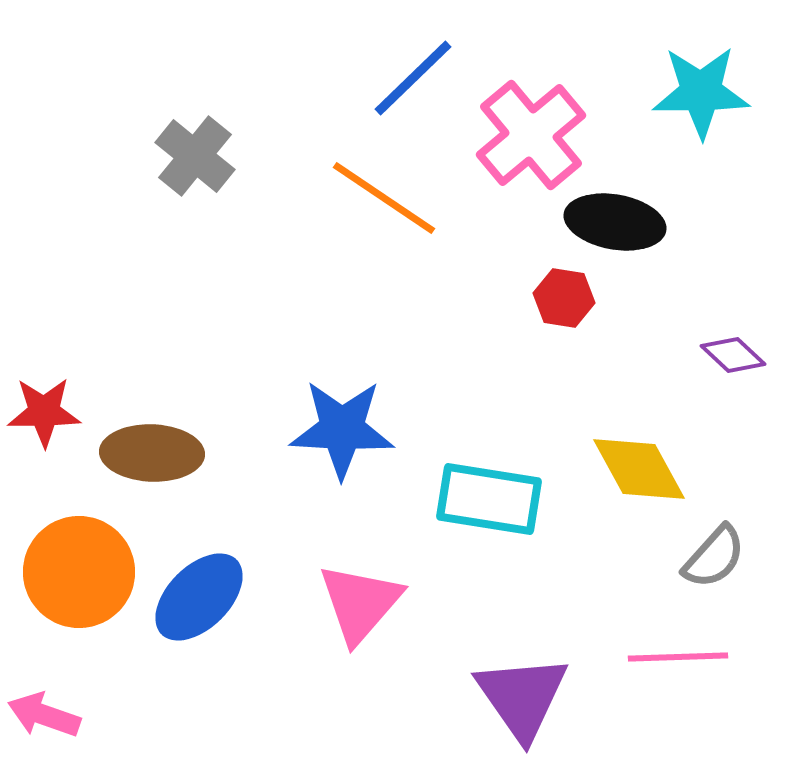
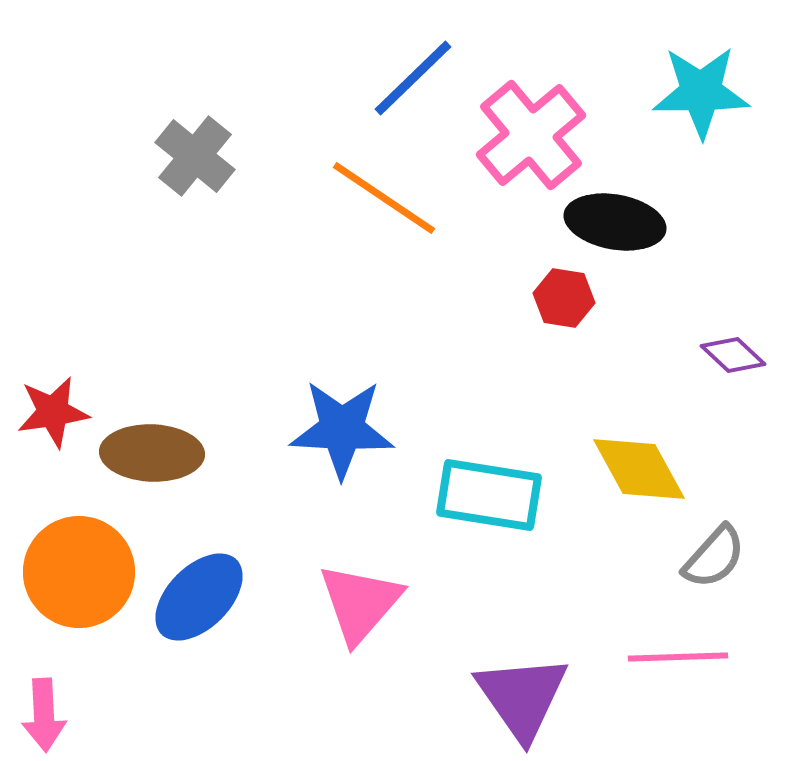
red star: moved 9 px right; rotated 8 degrees counterclockwise
cyan rectangle: moved 4 px up
pink arrow: rotated 112 degrees counterclockwise
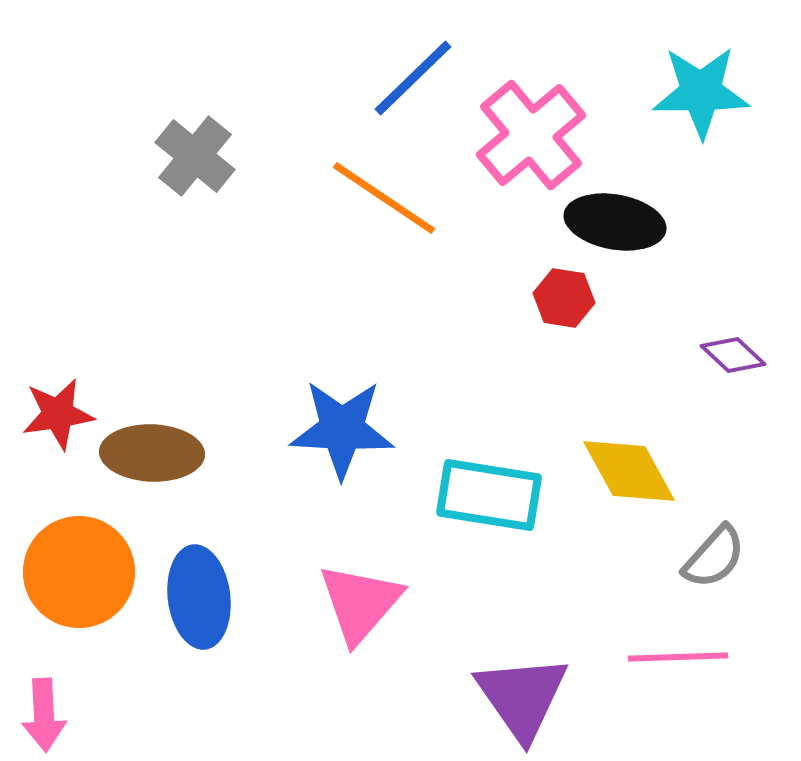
red star: moved 5 px right, 2 px down
yellow diamond: moved 10 px left, 2 px down
blue ellipse: rotated 52 degrees counterclockwise
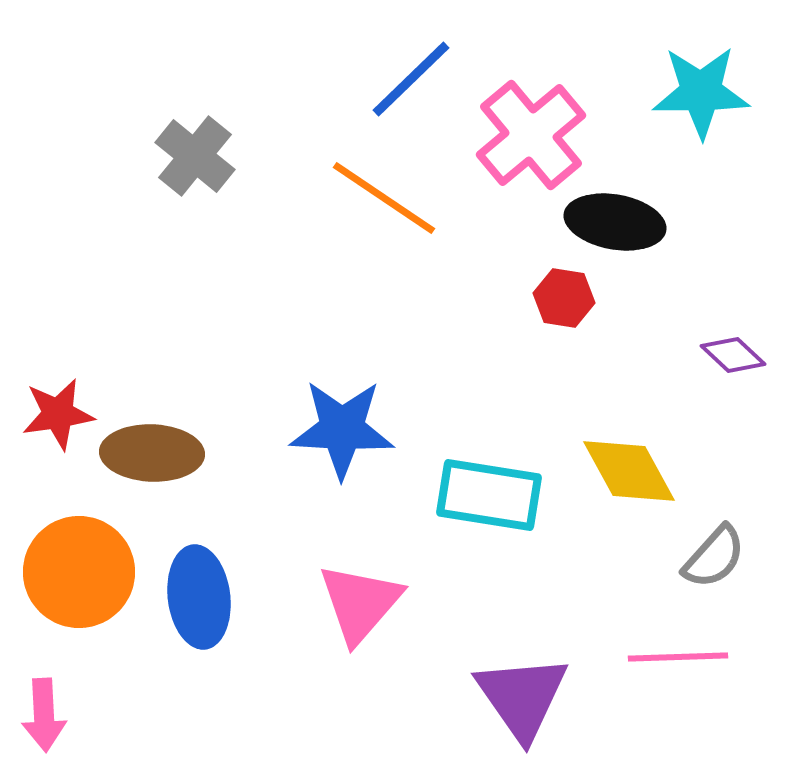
blue line: moved 2 px left, 1 px down
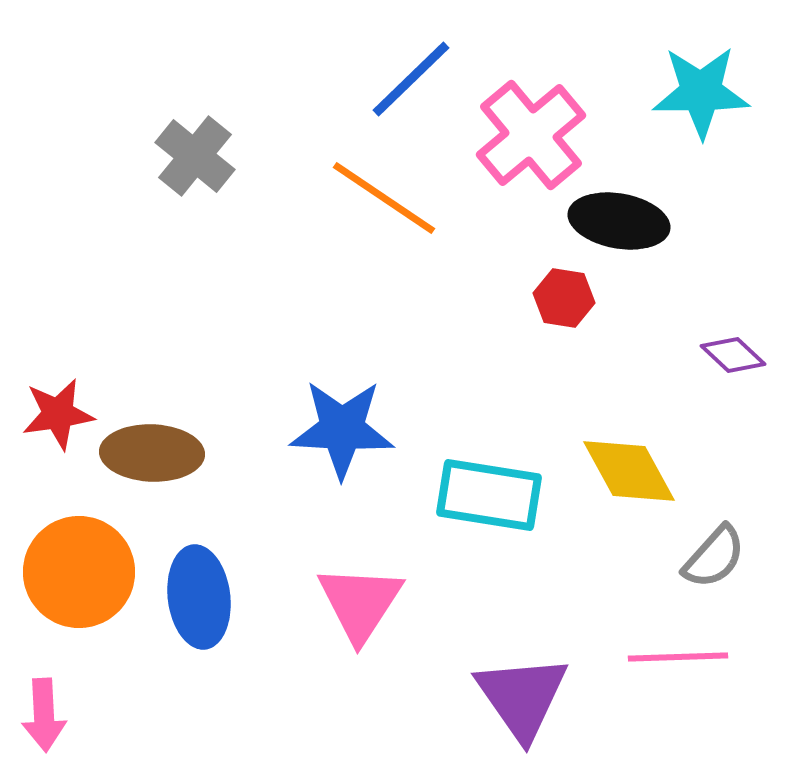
black ellipse: moved 4 px right, 1 px up
pink triangle: rotated 8 degrees counterclockwise
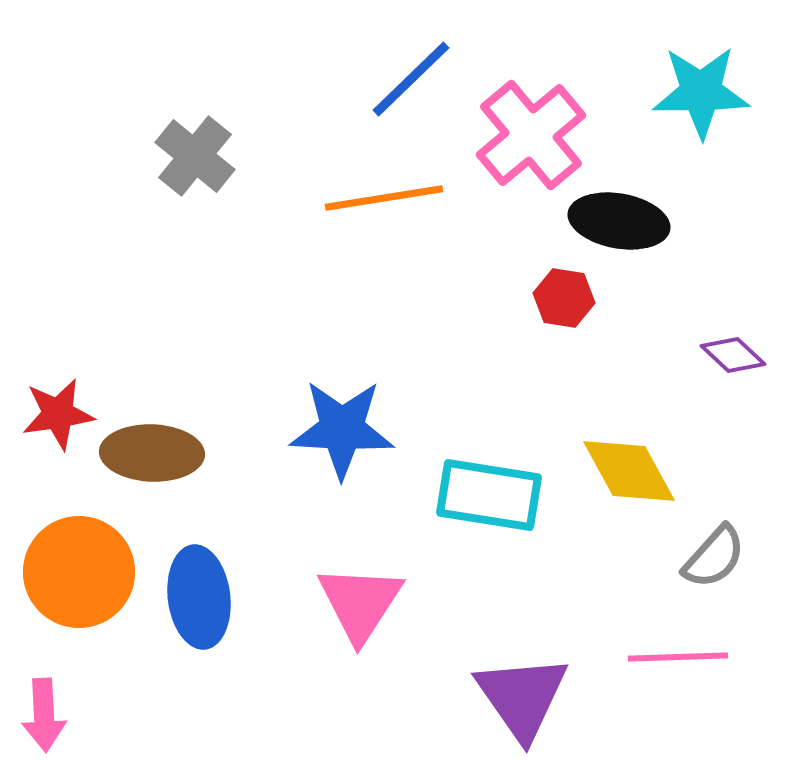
orange line: rotated 43 degrees counterclockwise
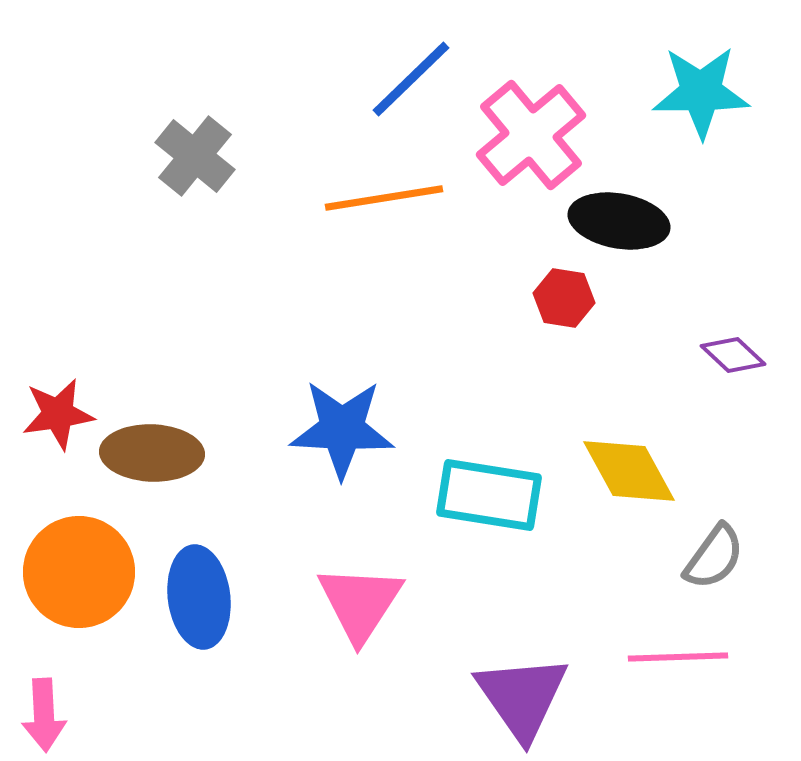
gray semicircle: rotated 6 degrees counterclockwise
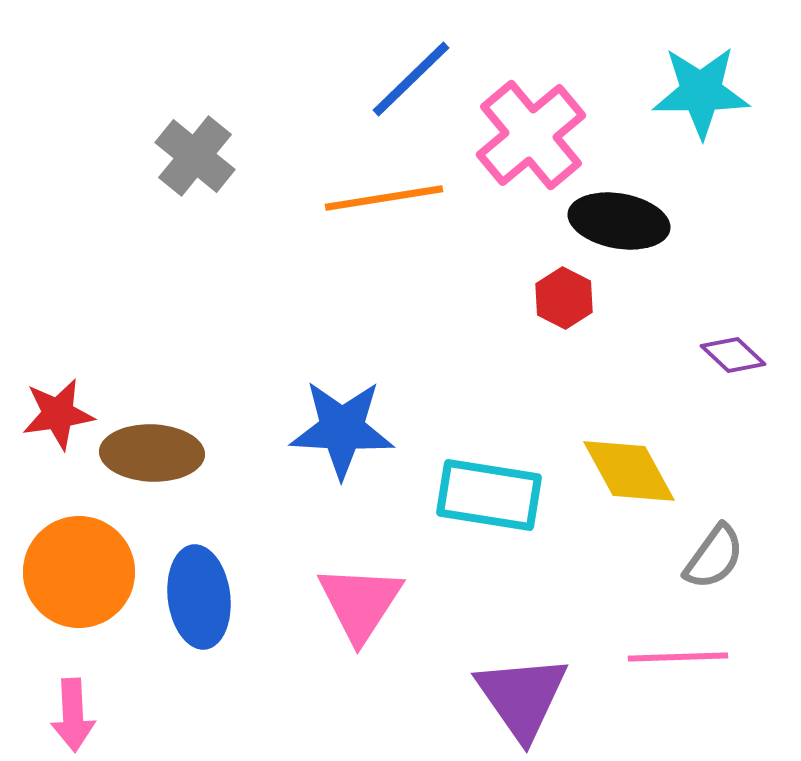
red hexagon: rotated 18 degrees clockwise
pink arrow: moved 29 px right
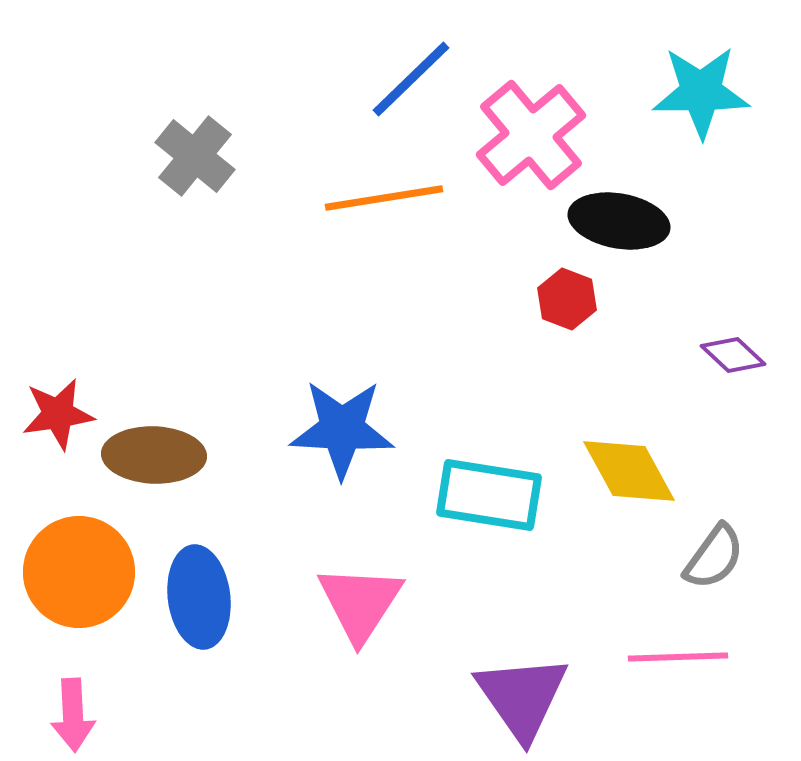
red hexagon: moved 3 px right, 1 px down; rotated 6 degrees counterclockwise
brown ellipse: moved 2 px right, 2 px down
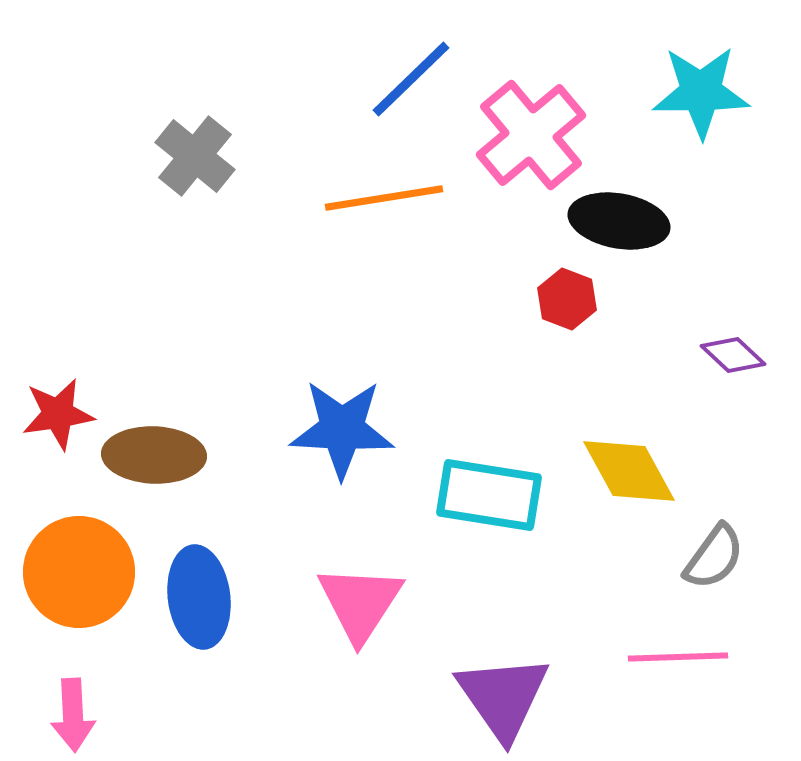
purple triangle: moved 19 px left
